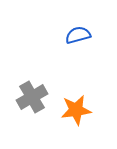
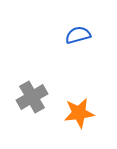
orange star: moved 3 px right, 3 px down
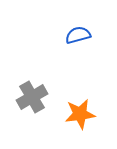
orange star: moved 1 px right, 1 px down
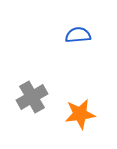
blue semicircle: rotated 10 degrees clockwise
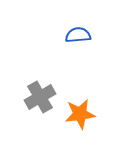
gray cross: moved 8 px right
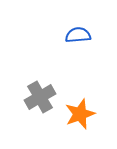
orange star: rotated 12 degrees counterclockwise
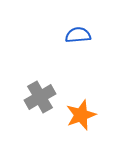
orange star: moved 1 px right, 1 px down
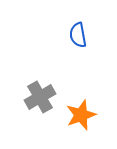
blue semicircle: rotated 95 degrees counterclockwise
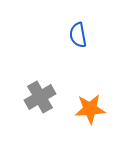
orange star: moved 9 px right, 6 px up; rotated 16 degrees clockwise
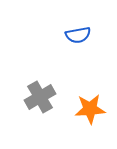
blue semicircle: rotated 90 degrees counterclockwise
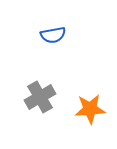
blue semicircle: moved 25 px left
